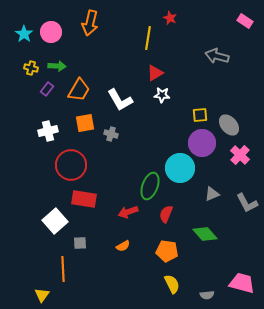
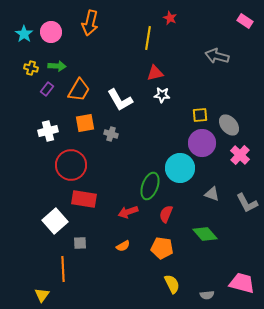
red triangle: rotated 18 degrees clockwise
gray triangle: rotated 42 degrees clockwise
orange pentagon: moved 5 px left, 3 px up
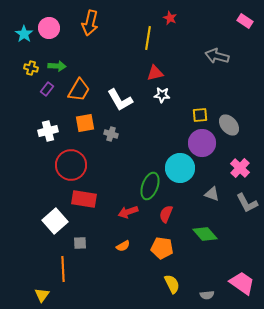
pink circle: moved 2 px left, 4 px up
pink cross: moved 13 px down
pink trapezoid: rotated 20 degrees clockwise
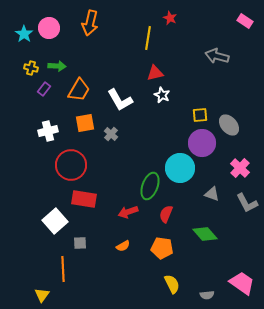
purple rectangle: moved 3 px left
white star: rotated 21 degrees clockwise
gray cross: rotated 24 degrees clockwise
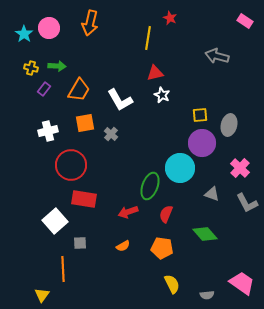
gray ellipse: rotated 55 degrees clockwise
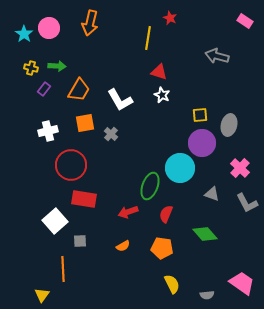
red triangle: moved 4 px right, 1 px up; rotated 30 degrees clockwise
gray square: moved 2 px up
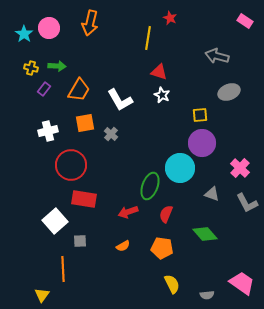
gray ellipse: moved 33 px up; rotated 55 degrees clockwise
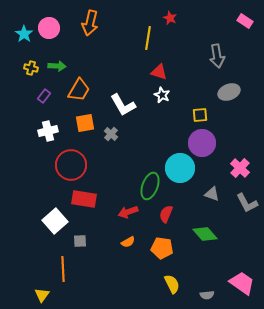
gray arrow: rotated 115 degrees counterclockwise
purple rectangle: moved 7 px down
white L-shape: moved 3 px right, 5 px down
orange semicircle: moved 5 px right, 4 px up
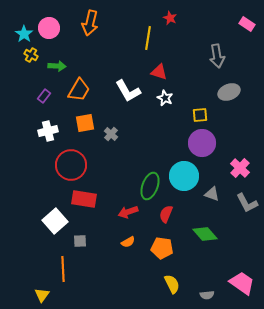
pink rectangle: moved 2 px right, 3 px down
yellow cross: moved 13 px up; rotated 16 degrees clockwise
white star: moved 3 px right, 3 px down
white L-shape: moved 5 px right, 14 px up
cyan circle: moved 4 px right, 8 px down
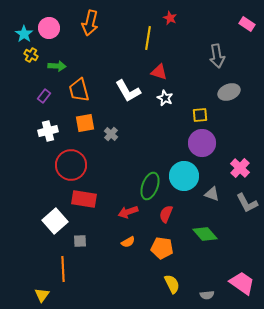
orange trapezoid: rotated 135 degrees clockwise
